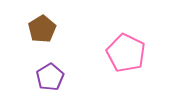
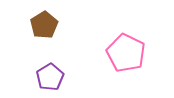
brown pentagon: moved 2 px right, 4 px up
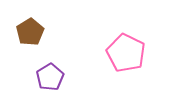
brown pentagon: moved 14 px left, 7 px down
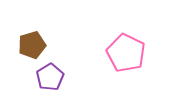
brown pentagon: moved 2 px right, 13 px down; rotated 16 degrees clockwise
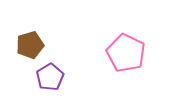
brown pentagon: moved 2 px left
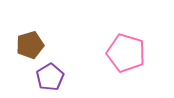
pink pentagon: rotated 9 degrees counterclockwise
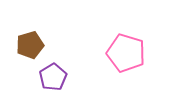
purple pentagon: moved 3 px right
